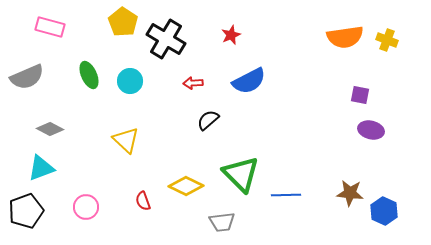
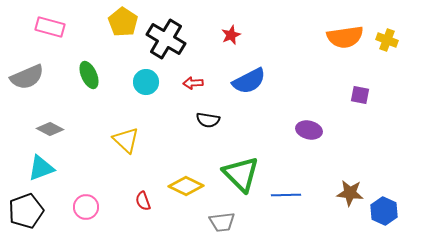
cyan circle: moved 16 px right, 1 px down
black semicircle: rotated 130 degrees counterclockwise
purple ellipse: moved 62 px left
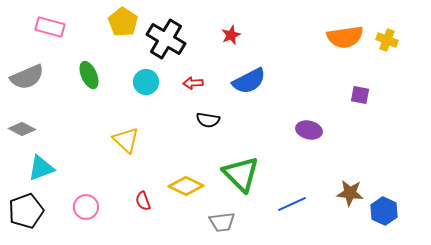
gray diamond: moved 28 px left
blue line: moved 6 px right, 9 px down; rotated 24 degrees counterclockwise
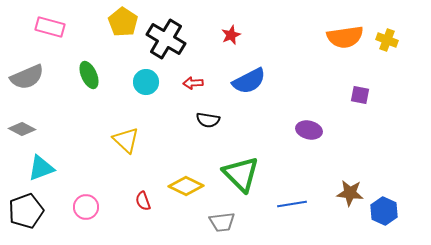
blue line: rotated 16 degrees clockwise
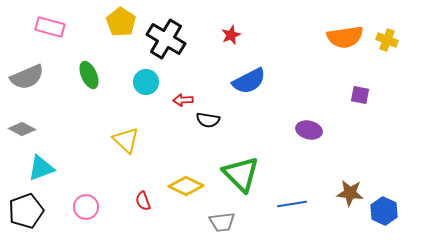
yellow pentagon: moved 2 px left
red arrow: moved 10 px left, 17 px down
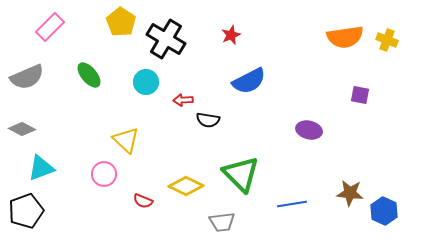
pink rectangle: rotated 60 degrees counterclockwise
green ellipse: rotated 16 degrees counterclockwise
red semicircle: rotated 48 degrees counterclockwise
pink circle: moved 18 px right, 33 px up
